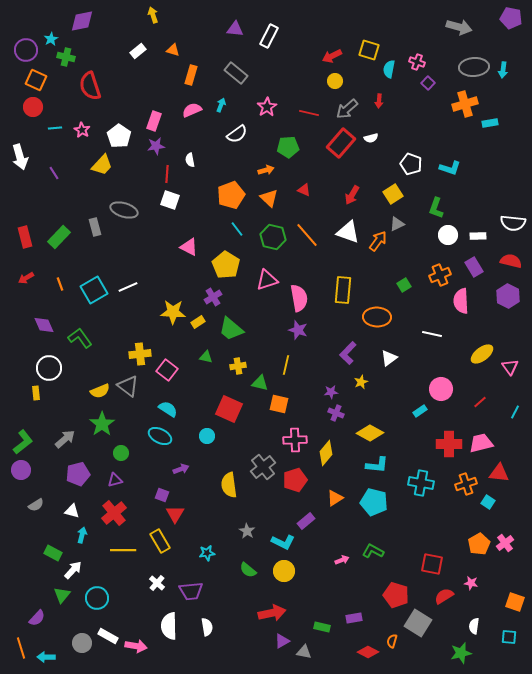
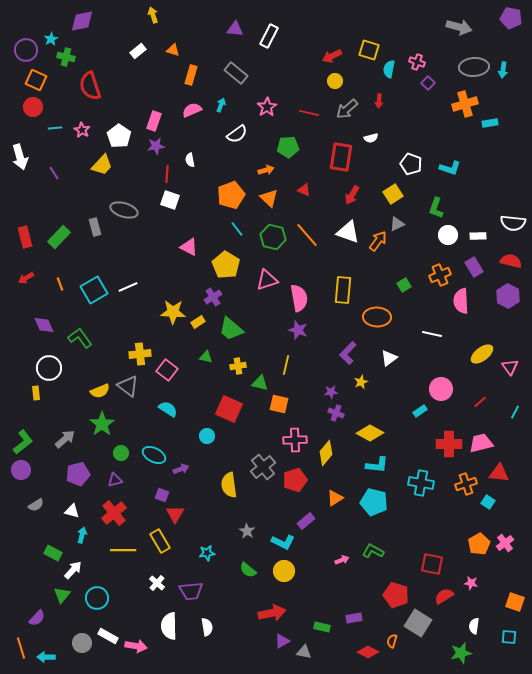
red rectangle at (341, 143): moved 14 px down; rotated 32 degrees counterclockwise
cyan ellipse at (160, 436): moved 6 px left, 19 px down
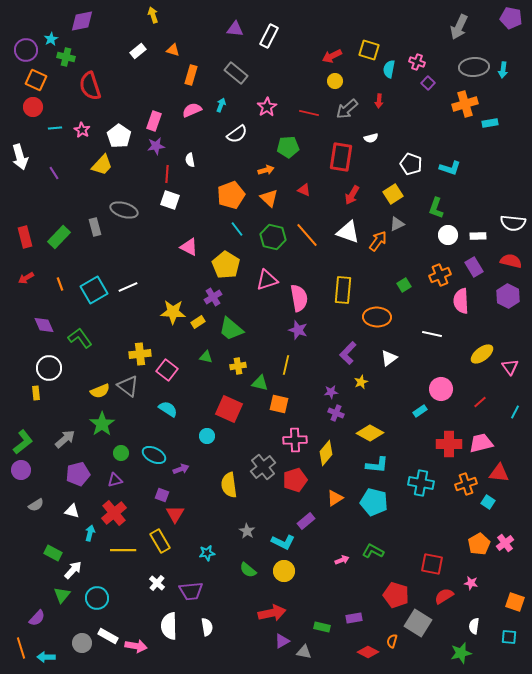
gray arrow at (459, 27): rotated 100 degrees clockwise
cyan arrow at (82, 535): moved 8 px right, 2 px up
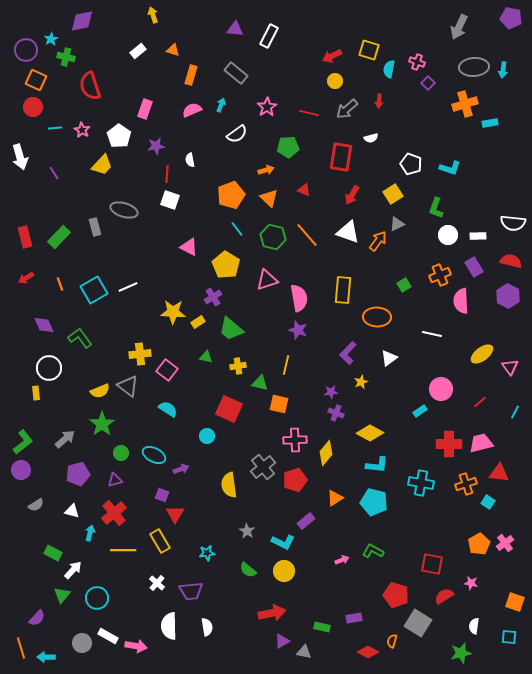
pink rectangle at (154, 121): moved 9 px left, 12 px up
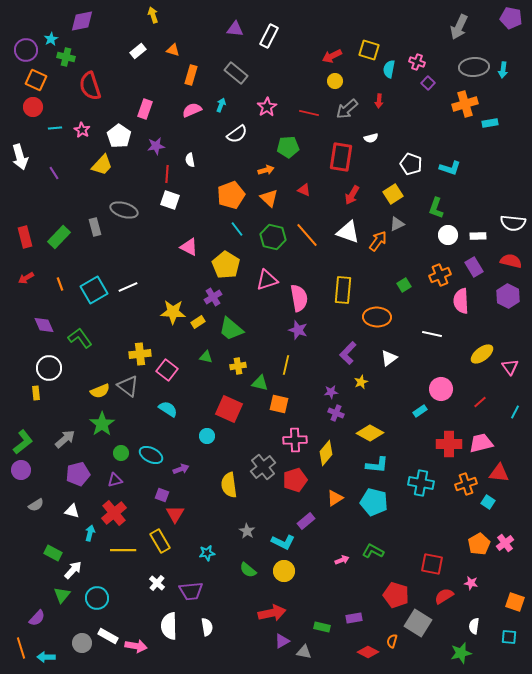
cyan ellipse at (154, 455): moved 3 px left
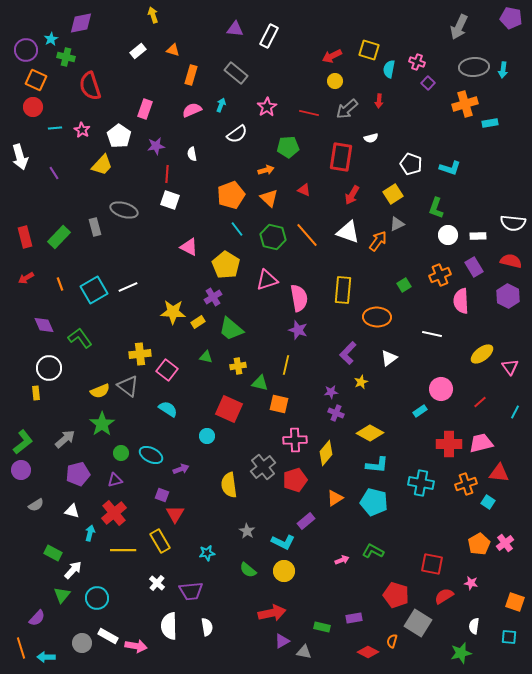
purple diamond at (82, 21): moved 1 px left, 2 px down
white semicircle at (190, 160): moved 2 px right, 6 px up
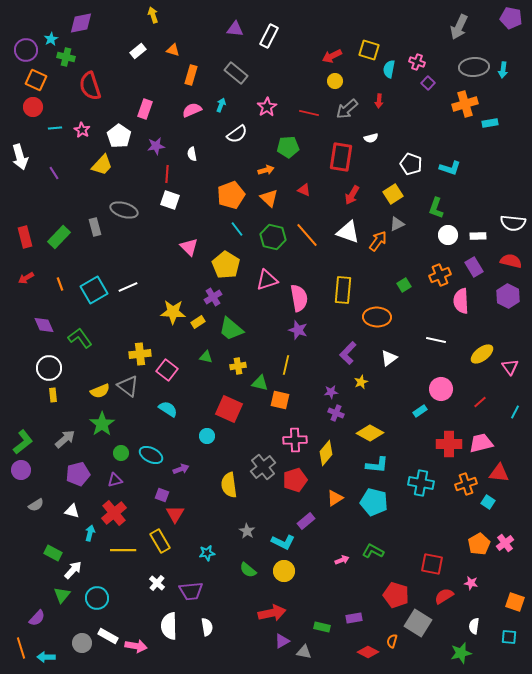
pink triangle at (189, 247): rotated 18 degrees clockwise
white line at (432, 334): moved 4 px right, 6 px down
yellow rectangle at (36, 393): moved 17 px right, 2 px down
orange square at (279, 404): moved 1 px right, 4 px up
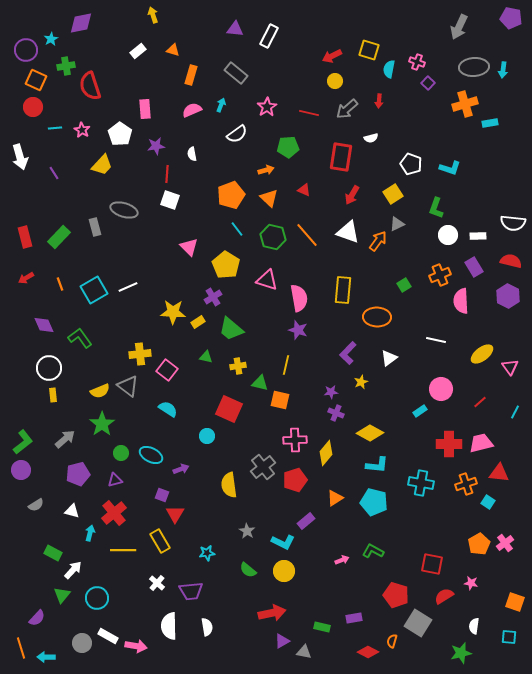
green cross at (66, 57): moved 9 px down; rotated 24 degrees counterclockwise
pink rectangle at (145, 109): rotated 24 degrees counterclockwise
white pentagon at (119, 136): moved 1 px right, 2 px up
pink triangle at (267, 280): rotated 35 degrees clockwise
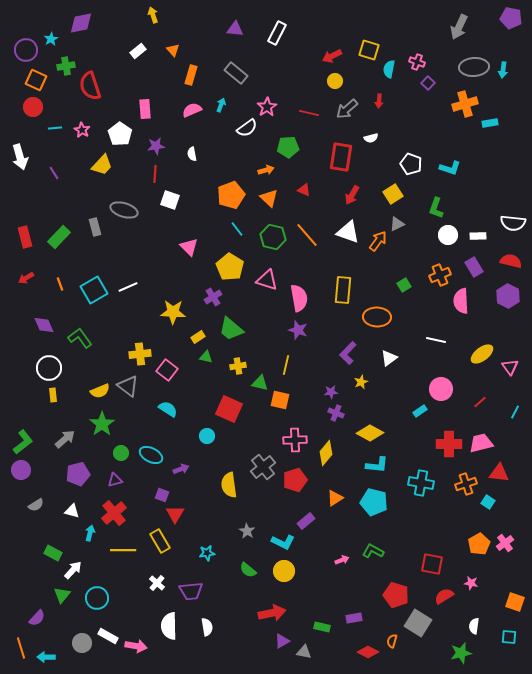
white rectangle at (269, 36): moved 8 px right, 3 px up
orange triangle at (173, 50): rotated 32 degrees clockwise
white semicircle at (237, 134): moved 10 px right, 6 px up
red line at (167, 174): moved 12 px left
yellow pentagon at (226, 265): moved 4 px right, 2 px down
yellow rectangle at (198, 322): moved 15 px down
